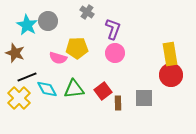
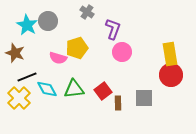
yellow pentagon: rotated 15 degrees counterclockwise
pink circle: moved 7 px right, 1 px up
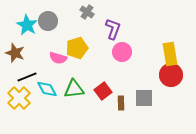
brown rectangle: moved 3 px right
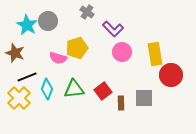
purple L-shape: rotated 115 degrees clockwise
yellow rectangle: moved 15 px left
cyan diamond: rotated 50 degrees clockwise
